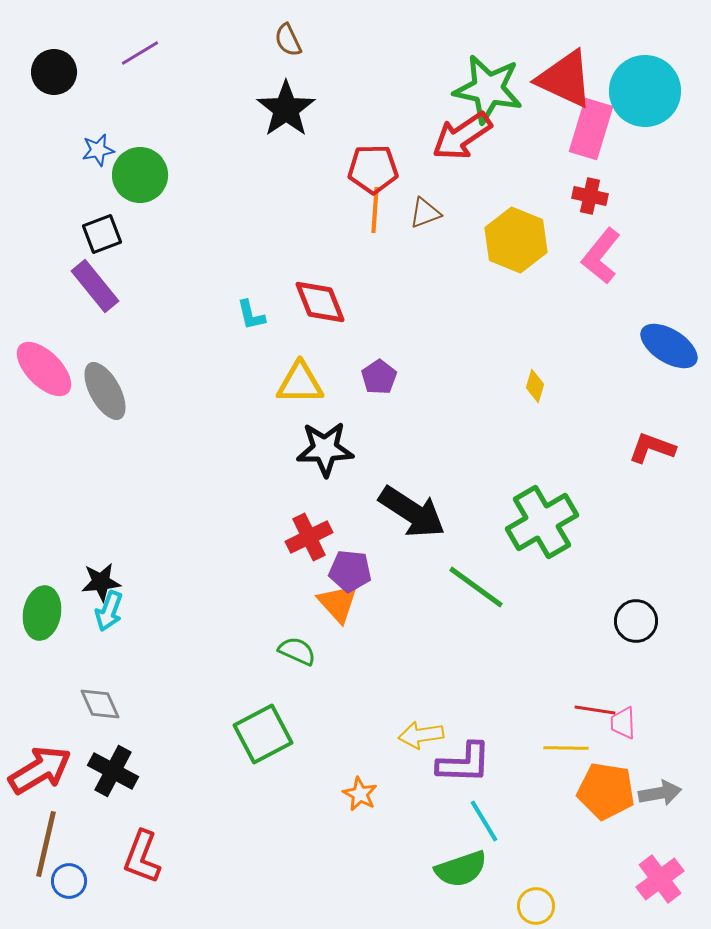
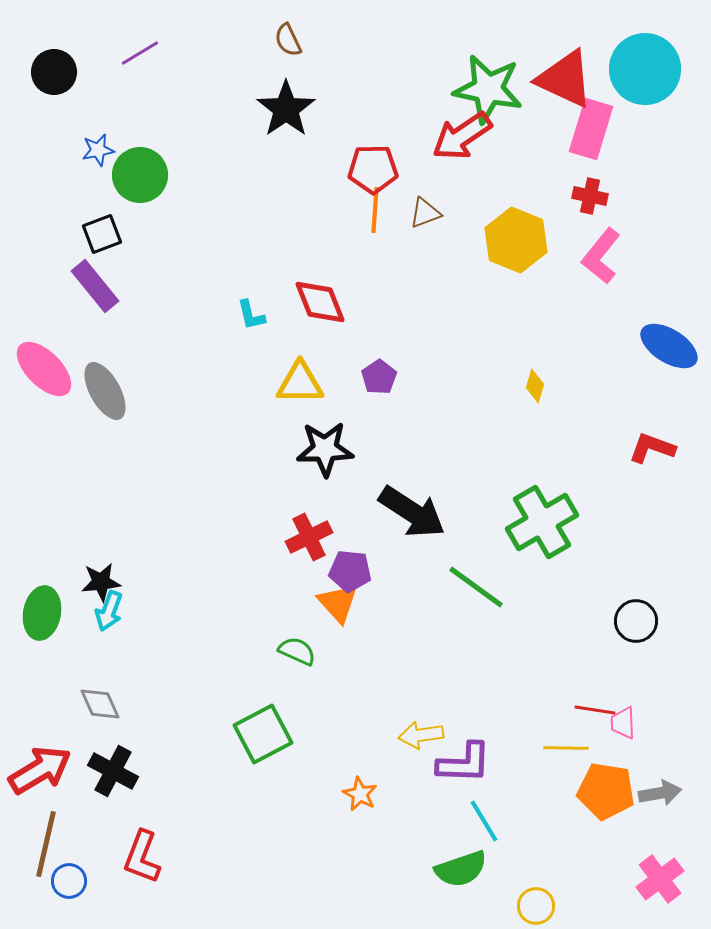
cyan circle at (645, 91): moved 22 px up
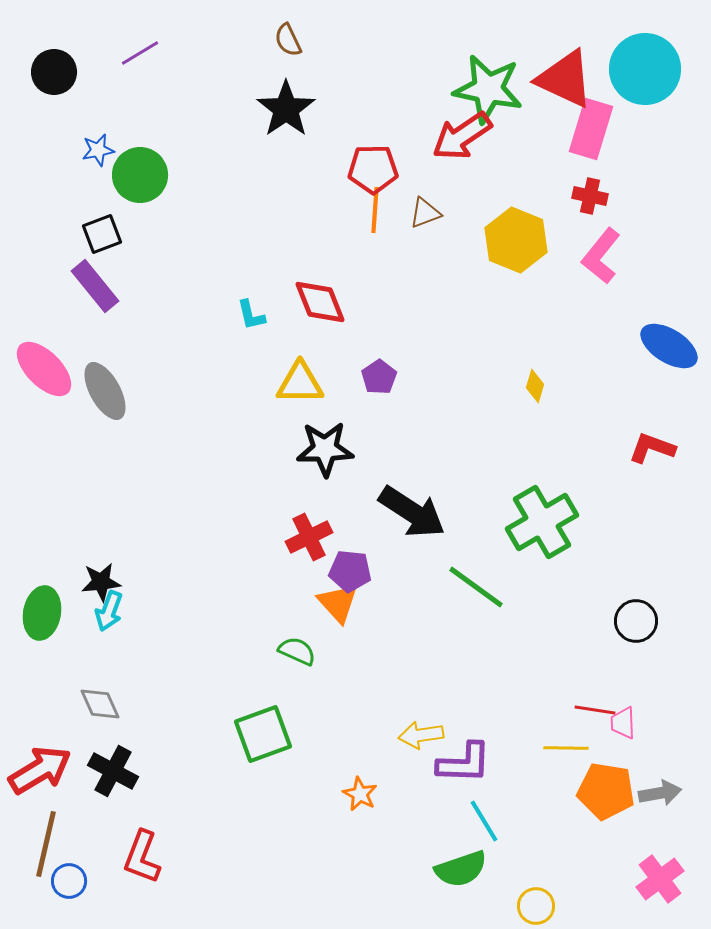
green square at (263, 734): rotated 8 degrees clockwise
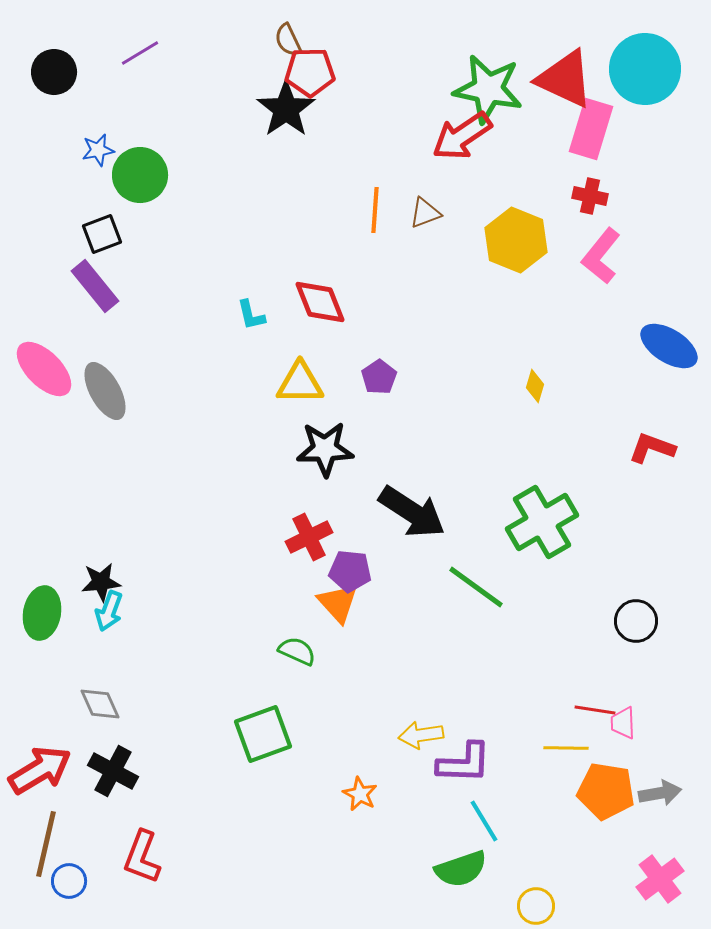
red pentagon at (373, 169): moved 63 px left, 97 px up
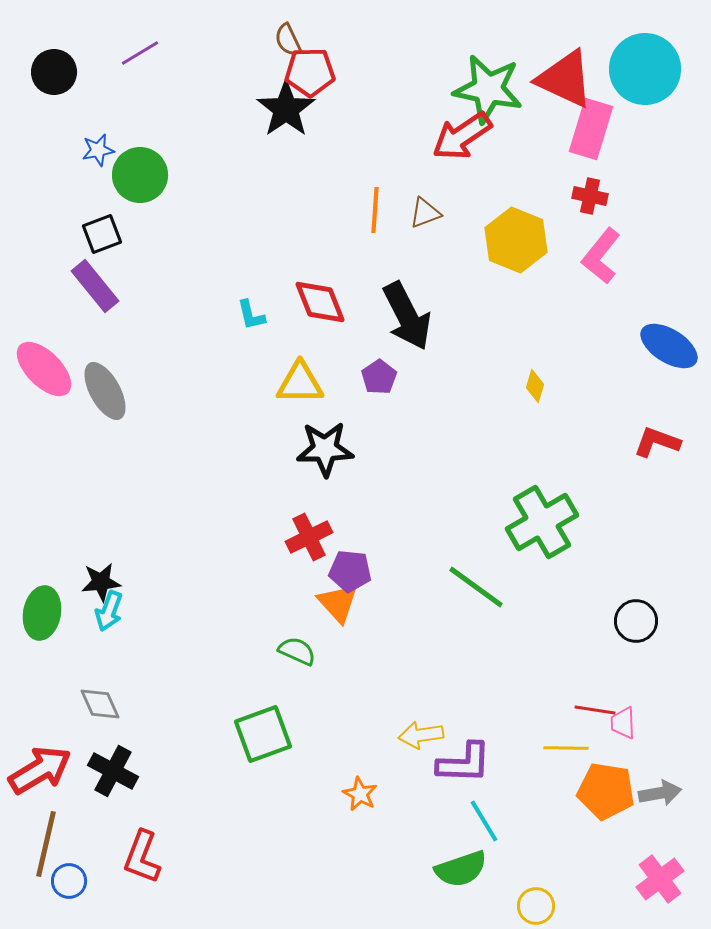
red L-shape at (652, 448): moved 5 px right, 6 px up
black arrow at (412, 512): moved 5 px left, 196 px up; rotated 30 degrees clockwise
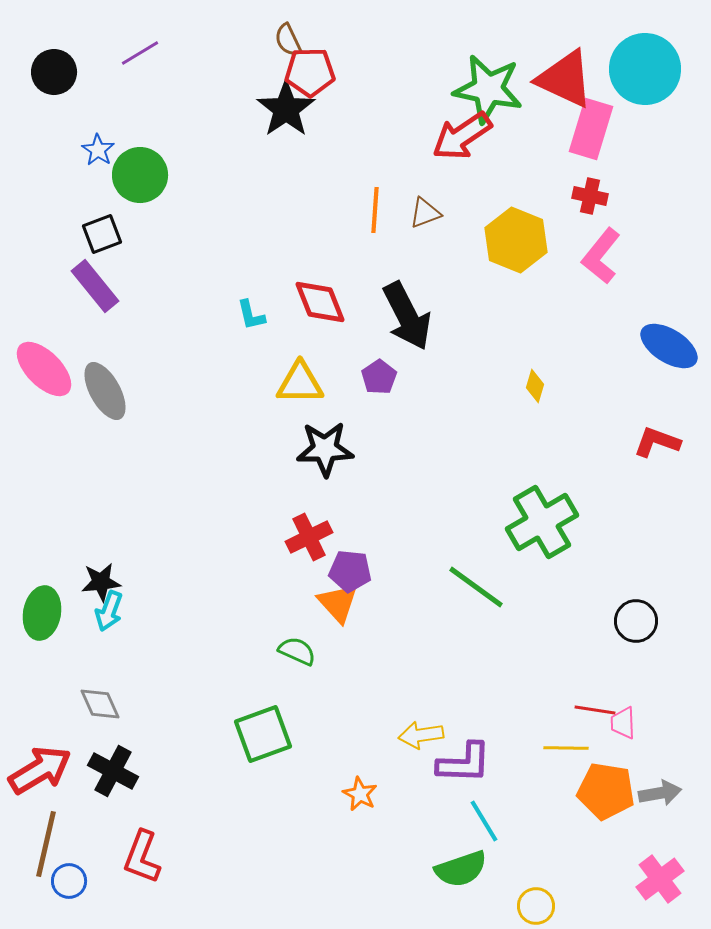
blue star at (98, 150): rotated 28 degrees counterclockwise
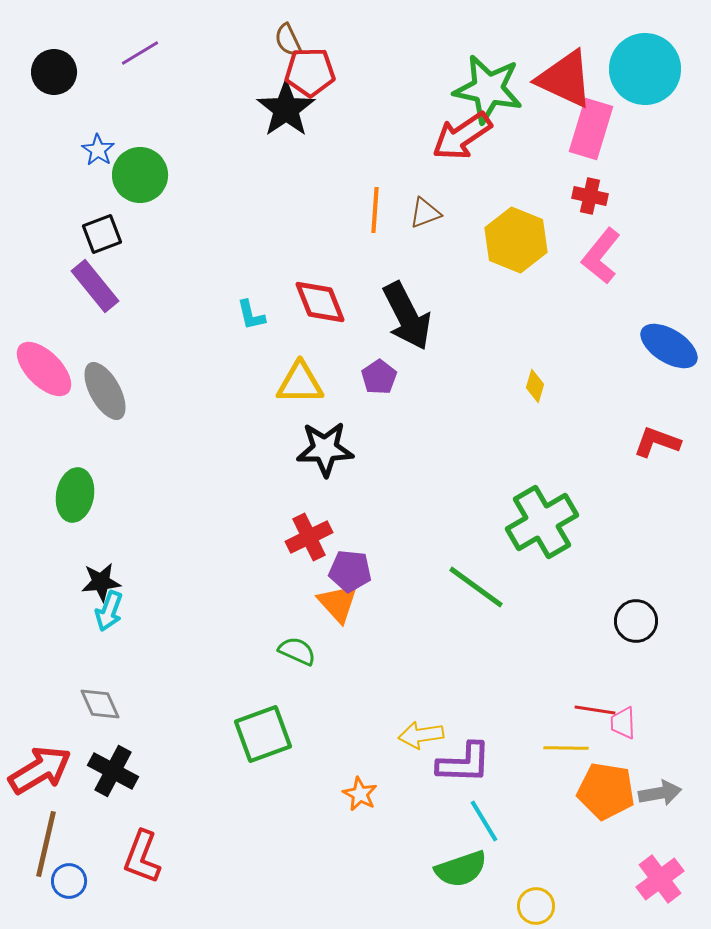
green ellipse at (42, 613): moved 33 px right, 118 px up
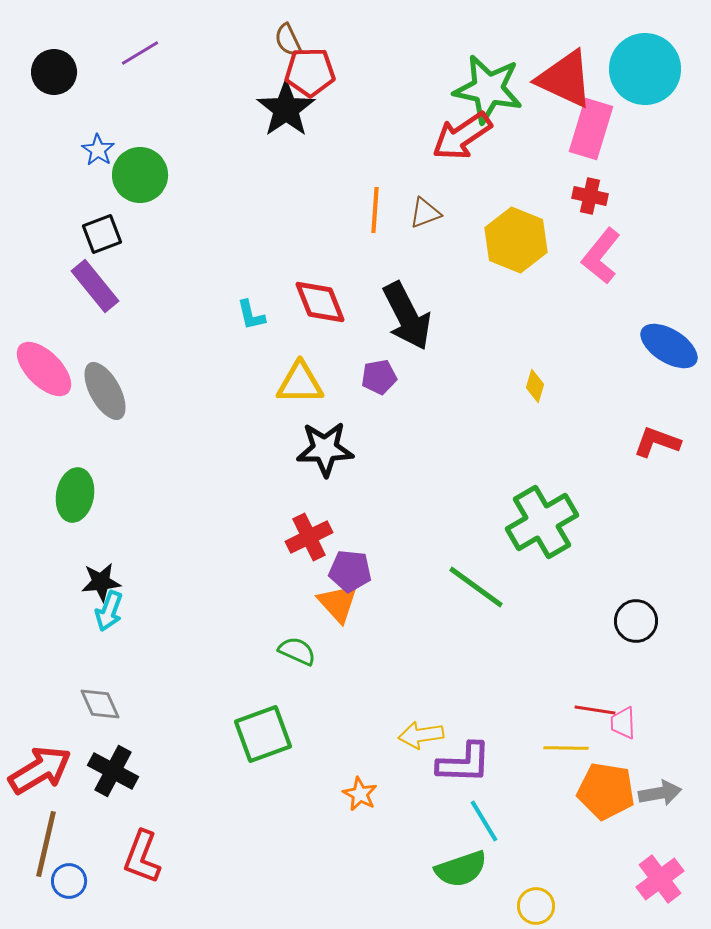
purple pentagon at (379, 377): rotated 24 degrees clockwise
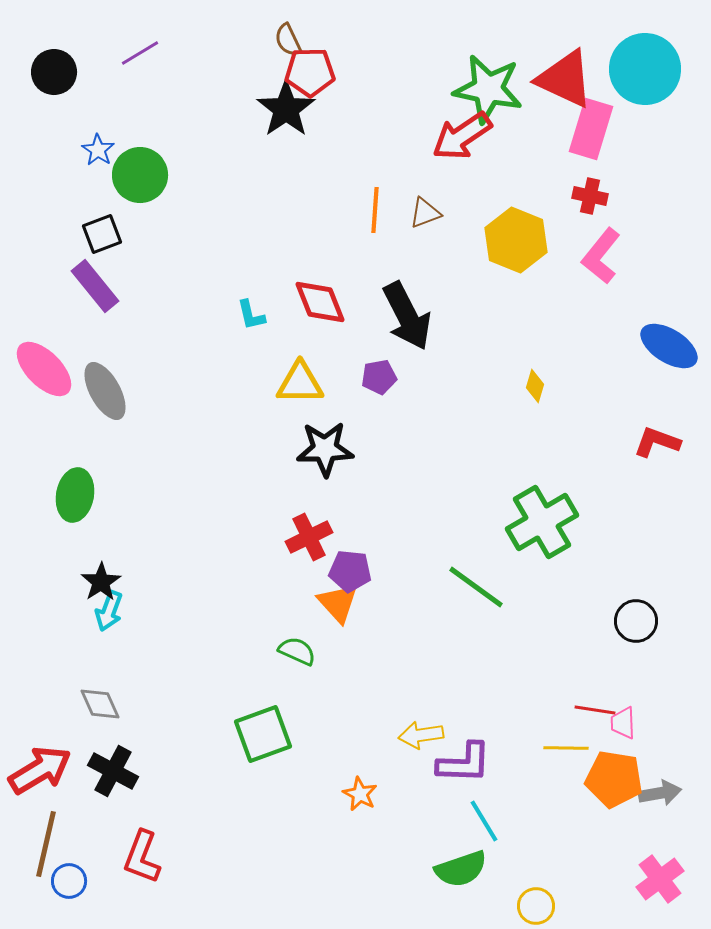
black star at (101, 582): rotated 27 degrees counterclockwise
orange pentagon at (606, 791): moved 8 px right, 12 px up
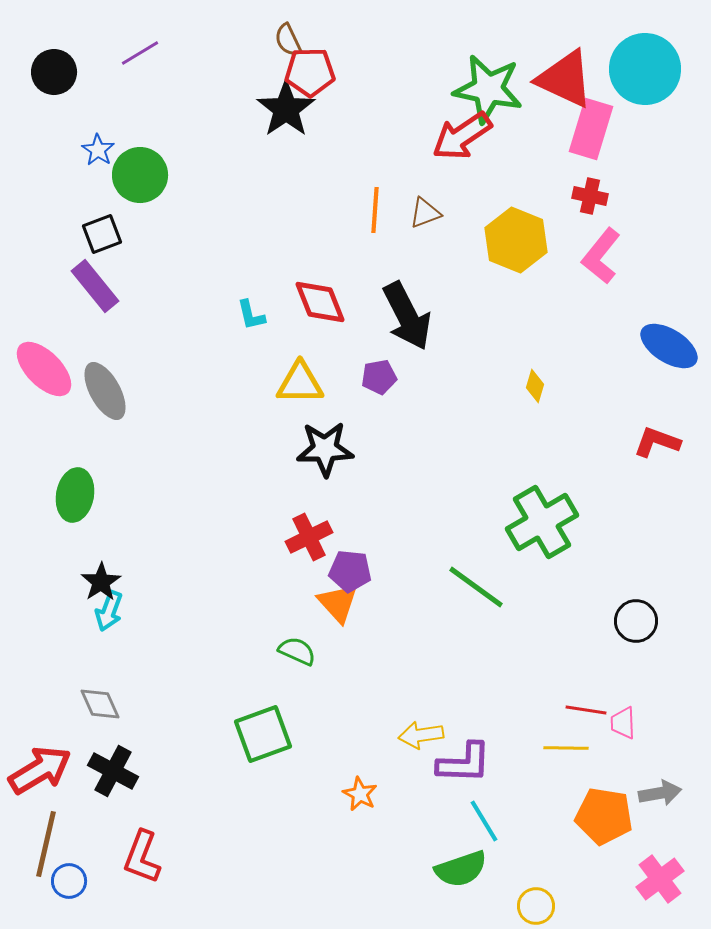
red line at (595, 710): moved 9 px left
orange pentagon at (614, 779): moved 10 px left, 37 px down
